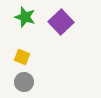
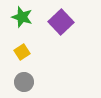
green star: moved 3 px left
yellow square: moved 5 px up; rotated 35 degrees clockwise
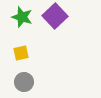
purple square: moved 6 px left, 6 px up
yellow square: moved 1 px left, 1 px down; rotated 21 degrees clockwise
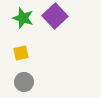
green star: moved 1 px right, 1 px down
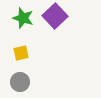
gray circle: moved 4 px left
